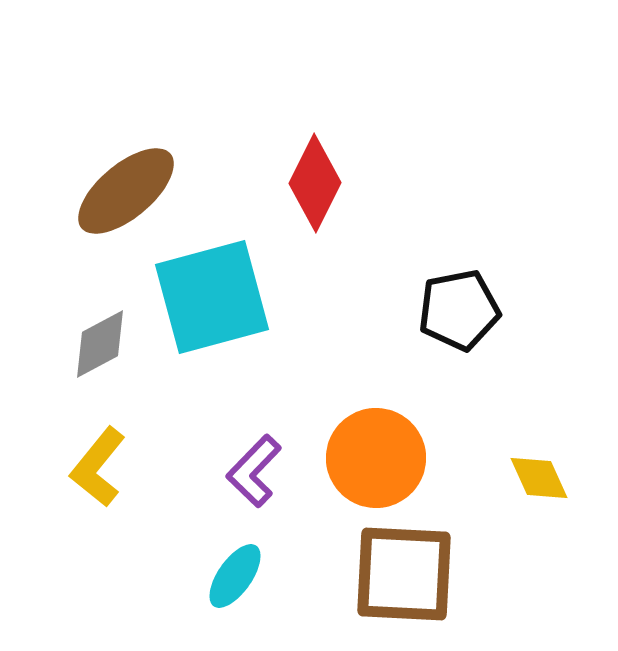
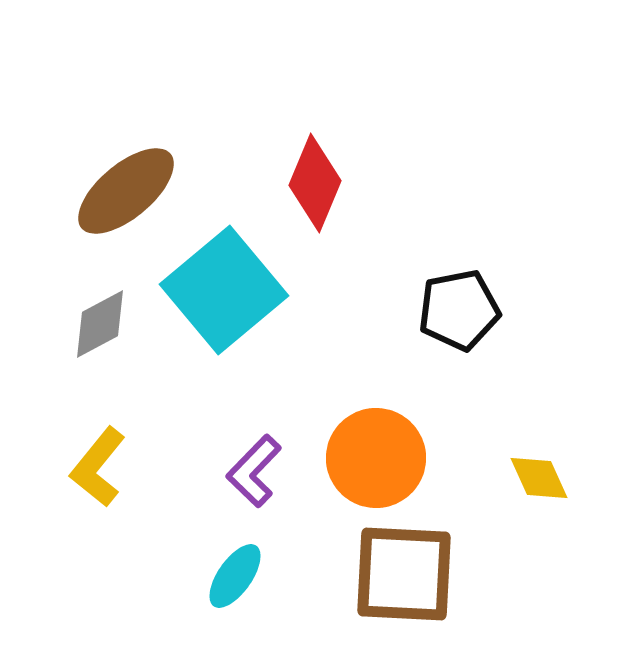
red diamond: rotated 4 degrees counterclockwise
cyan square: moved 12 px right, 7 px up; rotated 25 degrees counterclockwise
gray diamond: moved 20 px up
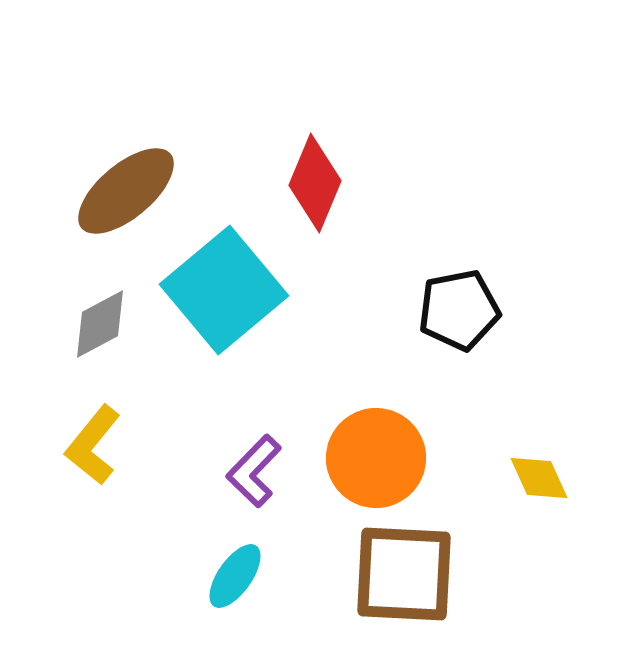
yellow L-shape: moved 5 px left, 22 px up
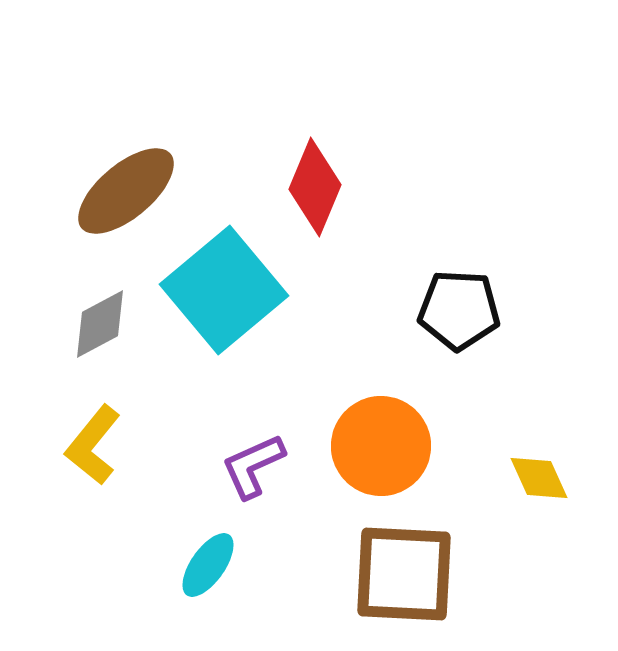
red diamond: moved 4 px down
black pentagon: rotated 14 degrees clockwise
orange circle: moved 5 px right, 12 px up
purple L-shape: moved 1 px left, 5 px up; rotated 22 degrees clockwise
cyan ellipse: moved 27 px left, 11 px up
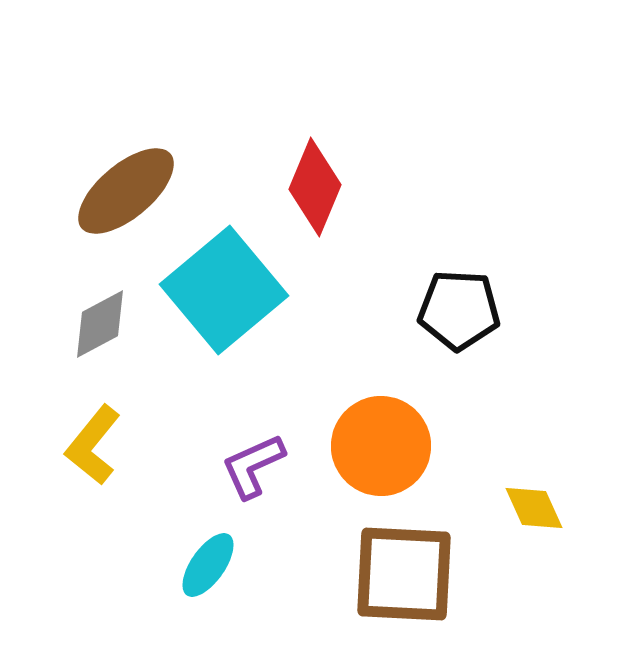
yellow diamond: moved 5 px left, 30 px down
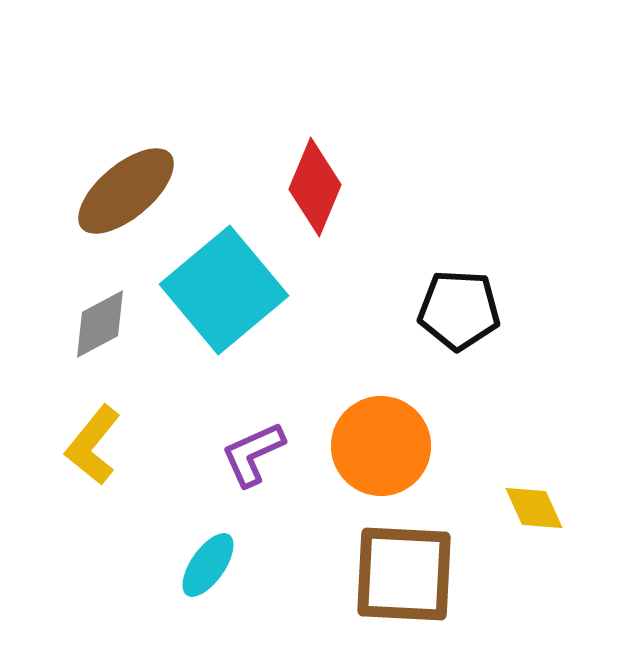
purple L-shape: moved 12 px up
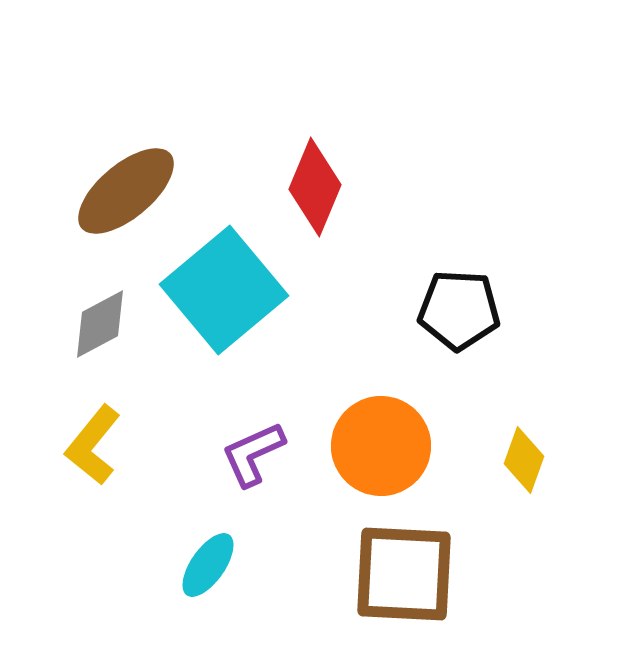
yellow diamond: moved 10 px left, 48 px up; rotated 44 degrees clockwise
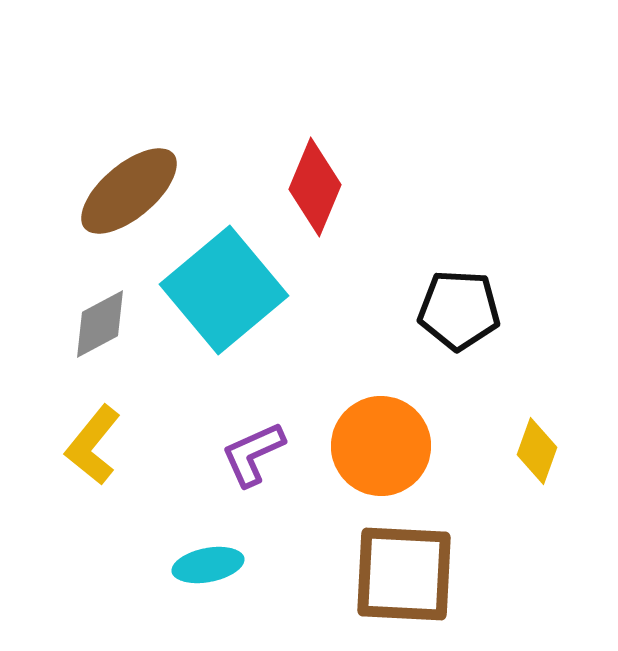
brown ellipse: moved 3 px right
yellow diamond: moved 13 px right, 9 px up
cyan ellipse: rotated 44 degrees clockwise
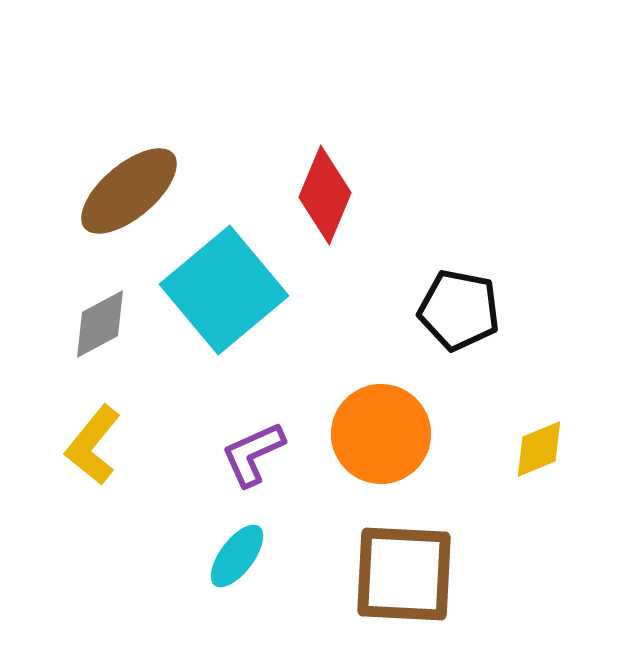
red diamond: moved 10 px right, 8 px down
black pentagon: rotated 8 degrees clockwise
orange circle: moved 12 px up
yellow diamond: moved 2 px right, 2 px up; rotated 48 degrees clockwise
cyan ellipse: moved 29 px right, 9 px up; rotated 42 degrees counterclockwise
